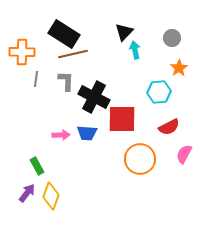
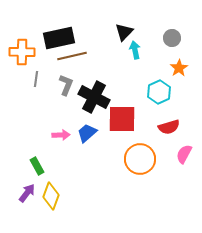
black rectangle: moved 5 px left, 4 px down; rotated 44 degrees counterclockwise
brown line: moved 1 px left, 2 px down
gray L-shape: moved 4 px down; rotated 20 degrees clockwise
cyan hexagon: rotated 20 degrees counterclockwise
red semicircle: rotated 10 degrees clockwise
blue trapezoid: rotated 135 degrees clockwise
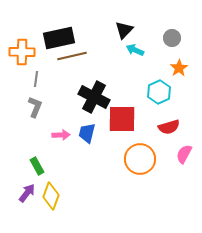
black triangle: moved 2 px up
cyan arrow: rotated 54 degrees counterclockwise
gray L-shape: moved 31 px left, 22 px down
blue trapezoid: rotated 35 degrees counterclockwise
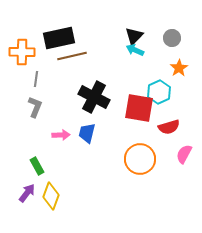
black triangle: moved 10 px right, 6 px down
red square: moved 17 px right, 11 px up; rotated 8 degrees clockwise
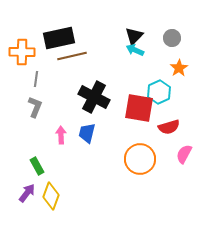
pink arrow: rotated 90 degrees counterclockwise
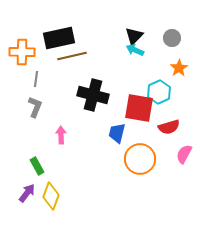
black cross: moved 1 px left, 2 px up; rotated 12 degrees counterclockwise
blue trapezoid: moved 30 px right
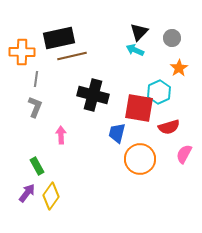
black triangle: moved 5 px right, 4 px up
yellow diamond: rotated 16 degrees clockwise
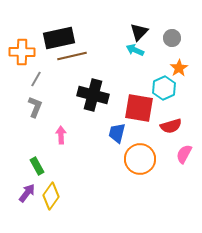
gray line: rotated 21 degrees clockwise
cyan hexagon: moved 5 px right, 4 px up
red semicircle: moved 2 px right, 1 px up
